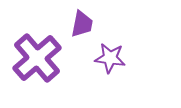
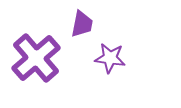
purple cross: moved 1 px left
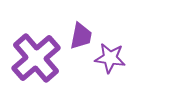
purple trapezoid: moved 1 px left, 12 px down
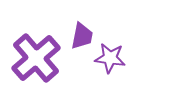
purple trapezoid: moved 1 px right
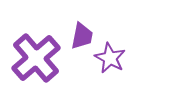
purple star: rotated 20 degrees clockwise
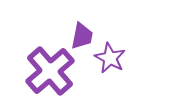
purple cross: moved 14 px right, 13 px down
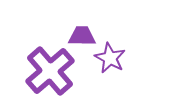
purple trapezoid: rotated 100 degrees counterclockwise
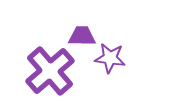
purple star: rotated 20 degrees counterclockwise
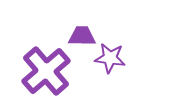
purple cross: moved 4 px left
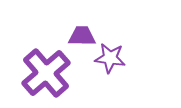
purple cross: moved 2 px down
